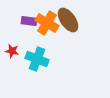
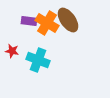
cyan cross: moved 1 px right, 1 px down
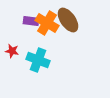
purple rectangle: moved 2 px right
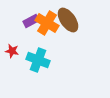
purple rectangle: rotated 35 degrees counterclockwise
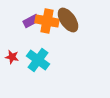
orange cross: moved 2 px up; rotated 20 degrees counterclockwise
red star: moved 6 px down
cyan cross: rotated 15 degrees clockwise
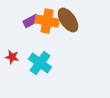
cyan cross: moved 2 px right, 3 px down
